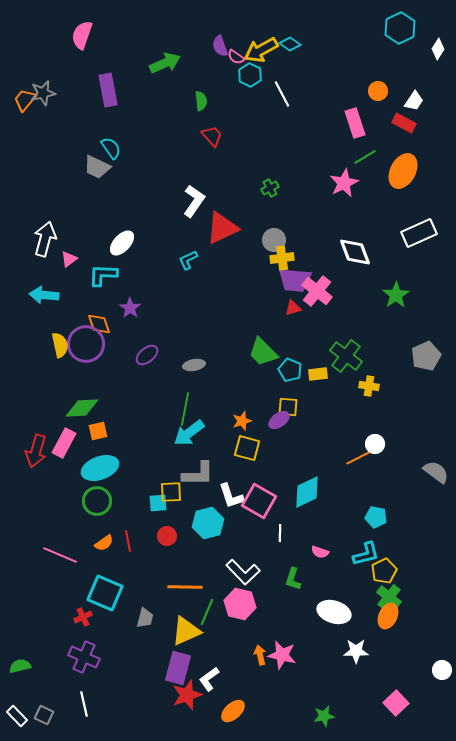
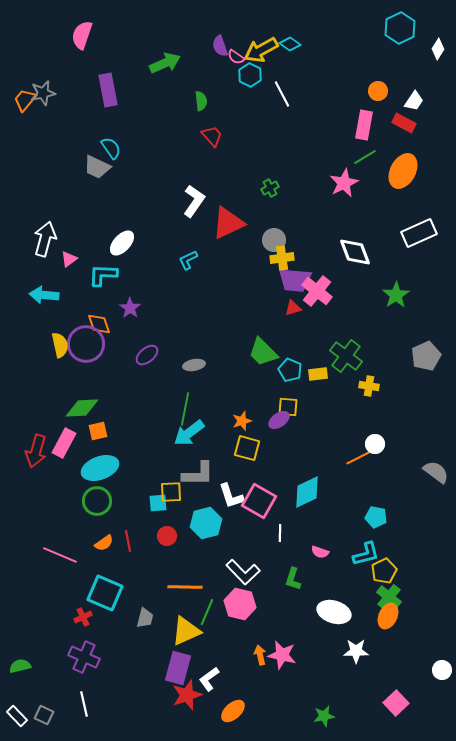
pink rectangle at (355, 123): moved 9 px right, 2 px down; rotated 28 degrees clockwise
red triangle at (222, 228): moved 6 px right, 5 px up
cyan hexagon at (208, 523): moved 2 px left
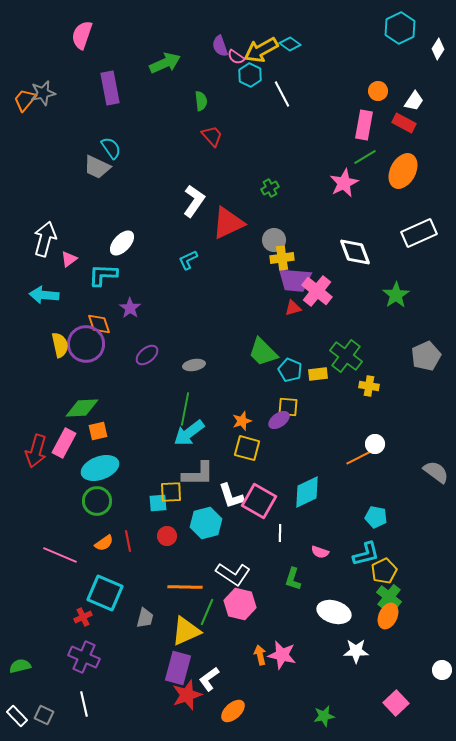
purple rectangle at (108, 90): moved 2 px right, 2 px up
white L-shape at (243, 572): moved 10 px left, 2 px down; rotated 12 degrees counterclockwise
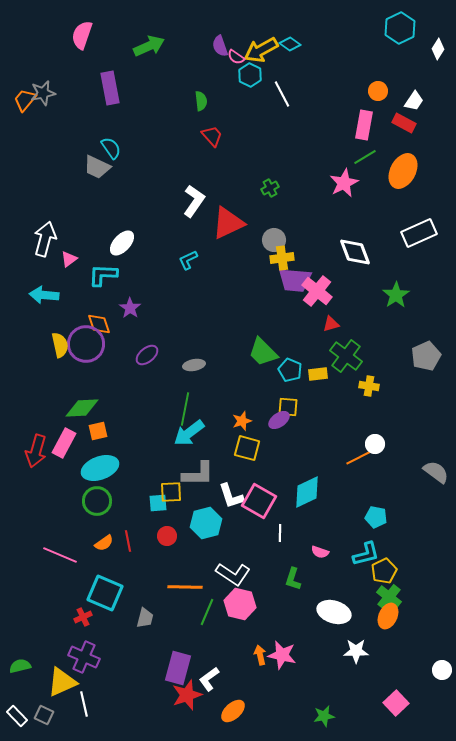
green arrow at (165, 63): moved 16 px left, 17 px up
red triangle at (293, 308): moved 38 px right, 16 px down
yellow triangle at (186, 631): moved 124 px left, 51 px down
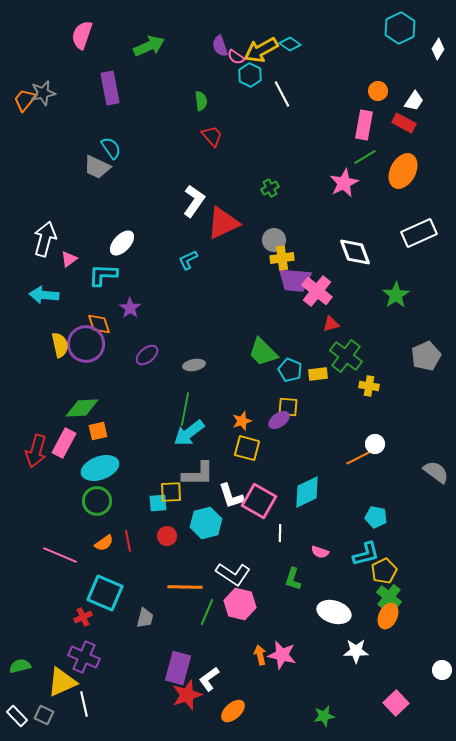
red triangle at (228, 223): moved 5 px left
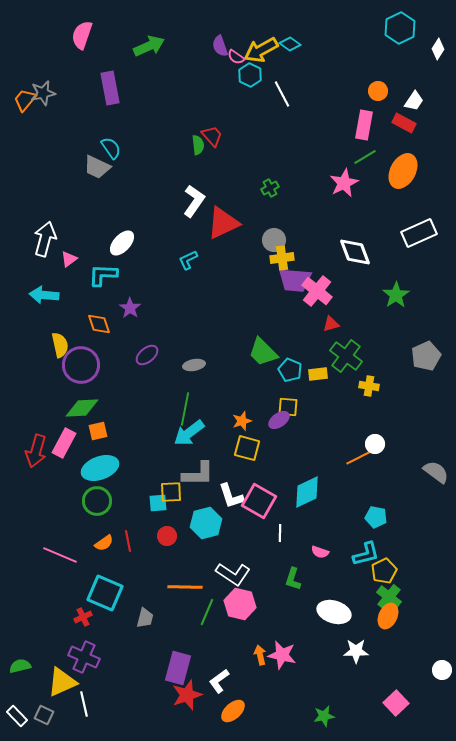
green semicircle at (201, 101): moved 3 px left, 44 px down
purple circle at (86, 344): moved 5 px left, 21 px down
white L-shape at (209, 679): moved 10 px right, 2 px down
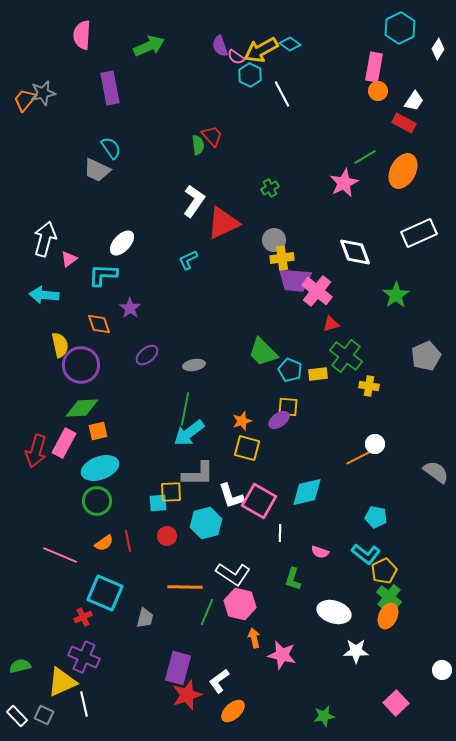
pink semicircle at (82, 35): rotated 16 degrees counterclockwise
pink rectangle at (364, 125): moved 10 px right, 58 px up
gray trapezoid at (97, 167): moved 3 px down
cyan diamond at (307, 492): rotated 12 degrees clockwise
cyan L-shape at (366, 554): rotated 52 degrees clockwise
orange arrow at (260, 655): moved 6 px left, 17 px up
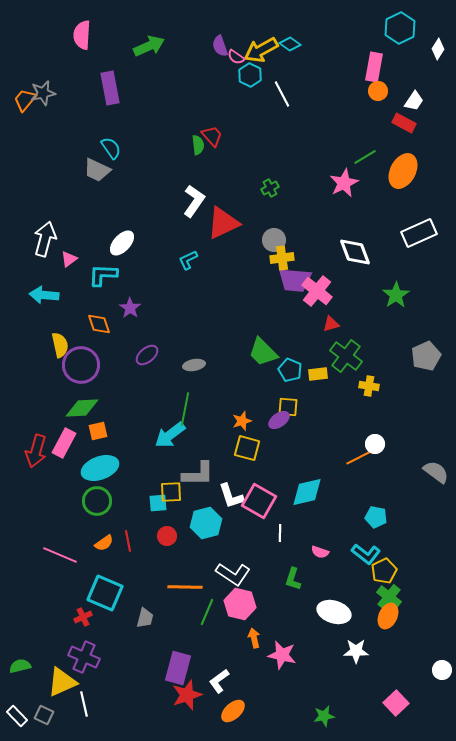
cyan arrow at (189, 433): moved 19 px left, 2 px down
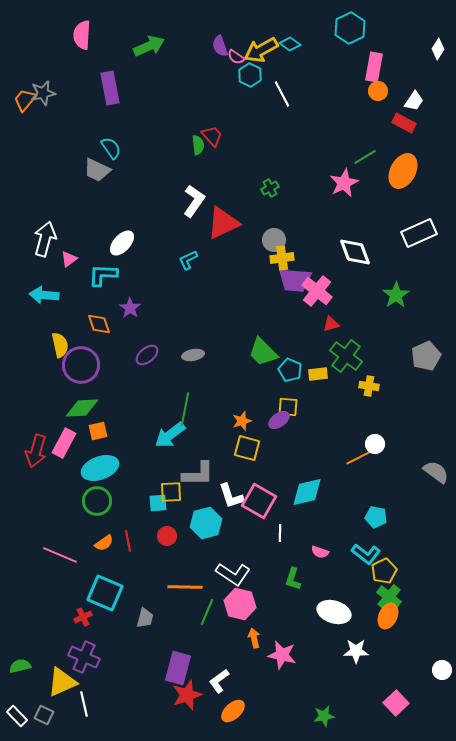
cyan hexagon at (400, 28): moved 50 px left
gray ellipse at (194, 365): moved 1 px left, 10 px up
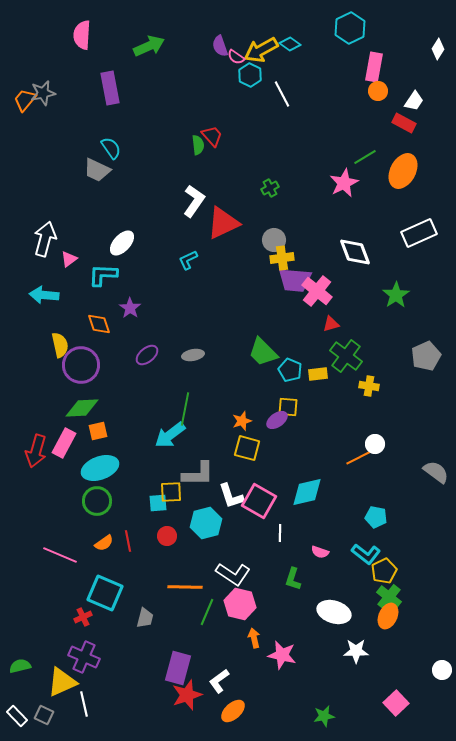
purple ellipse at (279, 420): moved 2 px left
